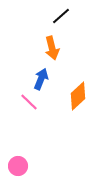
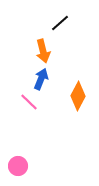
black line: moved 1 px left, 7 px down
orange arrow: moved 9 px left, 3 px down
orange diamond: rotated 20 degrees counterclockwise
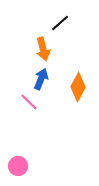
orange arrow: moved 2 px up
orange diamond: moved 9 px up
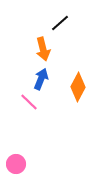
pink circle: moved 2 px left, 2 px up
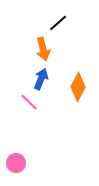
black line: moved 2 px left
pink circle: moved 1 px up
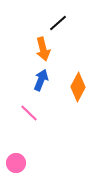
blue arrow: moved 1 px down
pink line: moved 11 px down
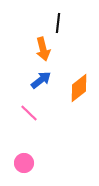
black line: rotated 42 degrees counterclockwise
blue arrow: rotated 30 degrees clockwise
orange diamond: moved 1 px right, 1 px down; rotated 24 degrees clockwise
pink circle: moved 8 px right
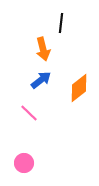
black line: moved 3 px right
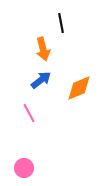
black line: rotated 18 degrees counterclockwise
orange diamond: rotated 16 degrees clockwise
pink line: rotated 18 degrees clockwise
pink circle: moved 5 px down
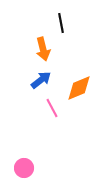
pink line: moved 23 px right, 5 px up
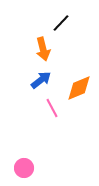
black line: rotated 54 degrees clockwise
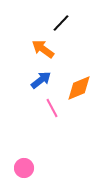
orange arrow: rotated 140 degrees clockwise
